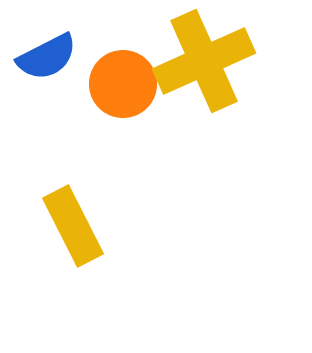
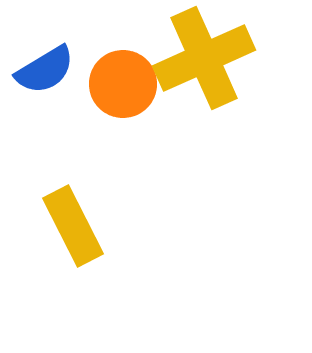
blue semicircle: moved 2 px left, 13 px down; rotated 4 degrees counterclockwise
yellow cross: moved 3 px up
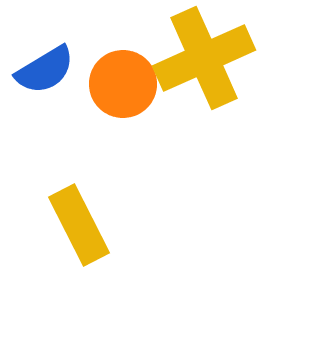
yellow rectangle: moved 6 px right, 1 px up
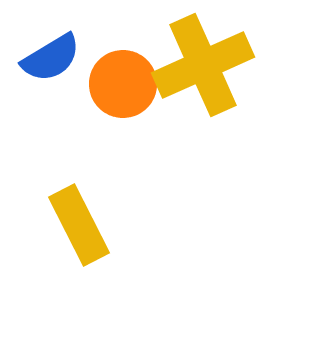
yellow cross: moved 1 px left, 7 px down
blue semicircle: moved 6 px right, 12 px up
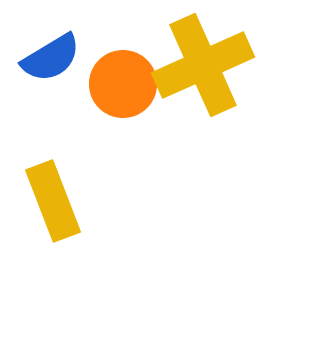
yellow rectangle: moved 26 px left, 24 px up; rotated 6 degrees clockwise
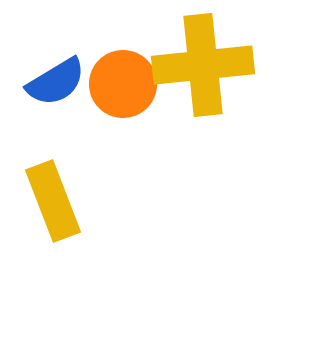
blue semicircle: moved 5 px right, 24 px down
yellow cross: rotated 18 degrees clockwise
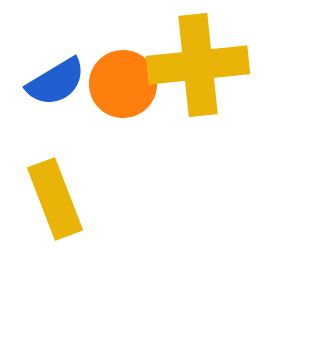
yellow cross: moved 5 px left
yellow rectangle: moved 2 px right, 2 px up
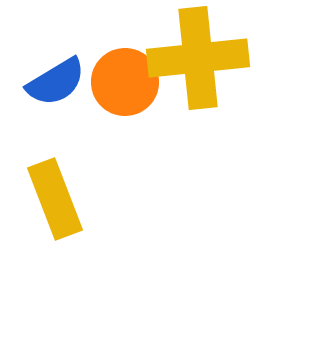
yellow cross: moved 7 px up
orange circle: moved 2 px right, 2 px up
